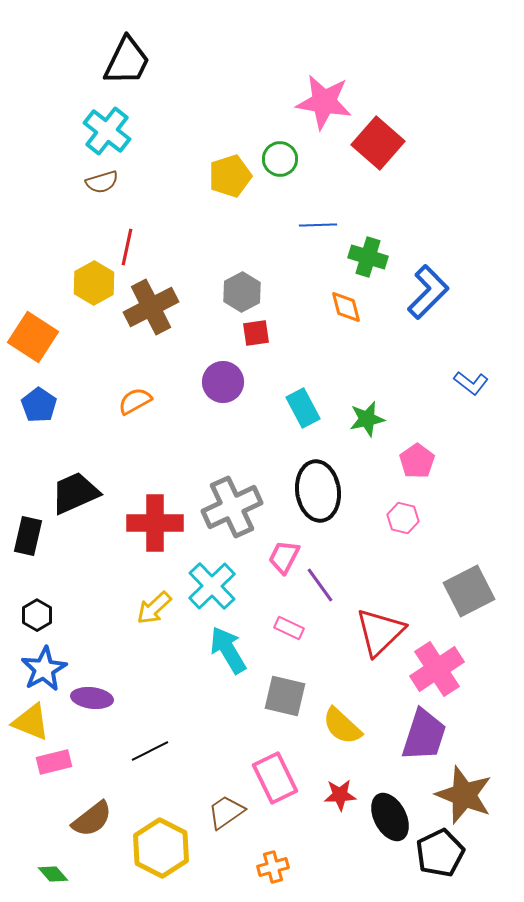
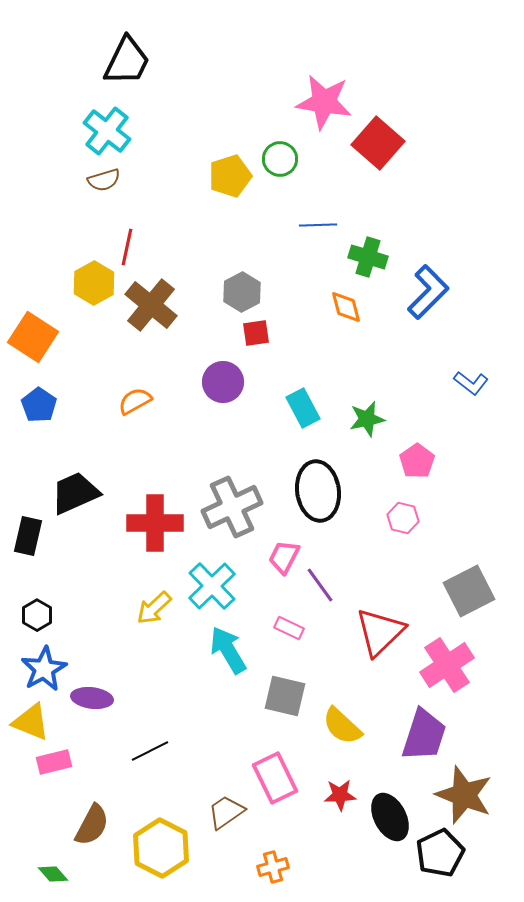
brown semicircle at (102, 182): moved 2 px right, 2 px up
brown cross at (151, 307): moved 2 px up; rotated 24 degrees counterclockwise
pink cross at (437, 669): moved 10 px right, 4 px up
brown semicircle at (92, 819): moved 6 px down; rotated 24 degrees counterclockwise
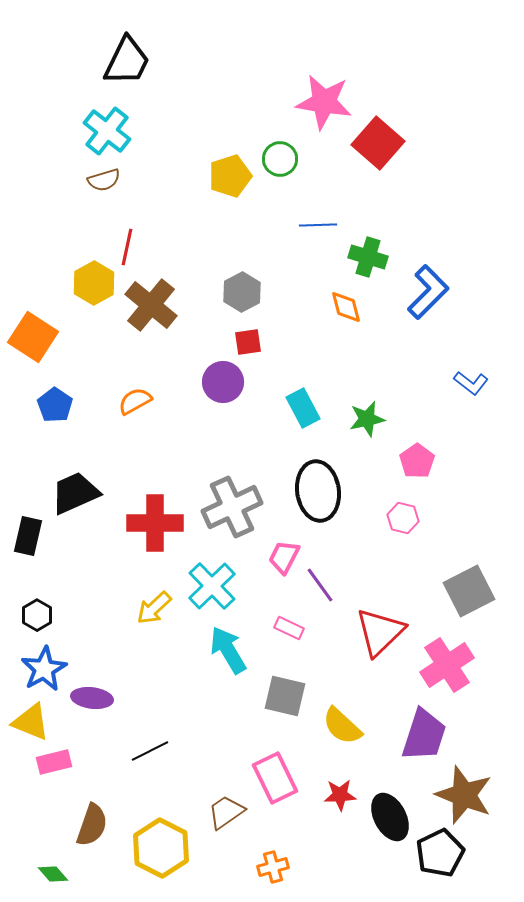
red square at (256, 333): moved 8 px left, 9 px down
blue pentagon at (39, 405): moved 16 px right
brown semicircle at (92, 825): rotated 9 degrees counterclockwise
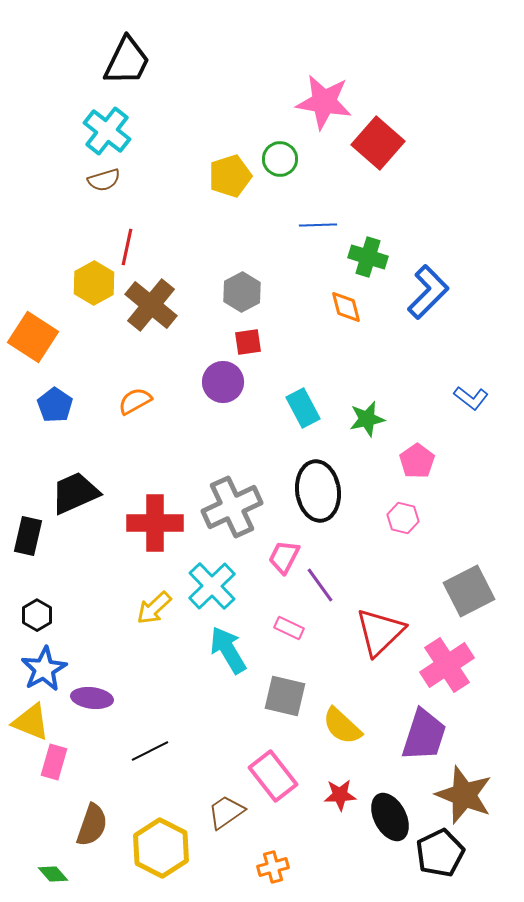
blue L-shape at (471, 383): moved 15 px down
pink rectangle at (54, 762): rotated 60 degrees counterclockwise
pink rectangle at (275, 778): moved 2 px left, 2 px up; rotated 12 degrees counterclockwise
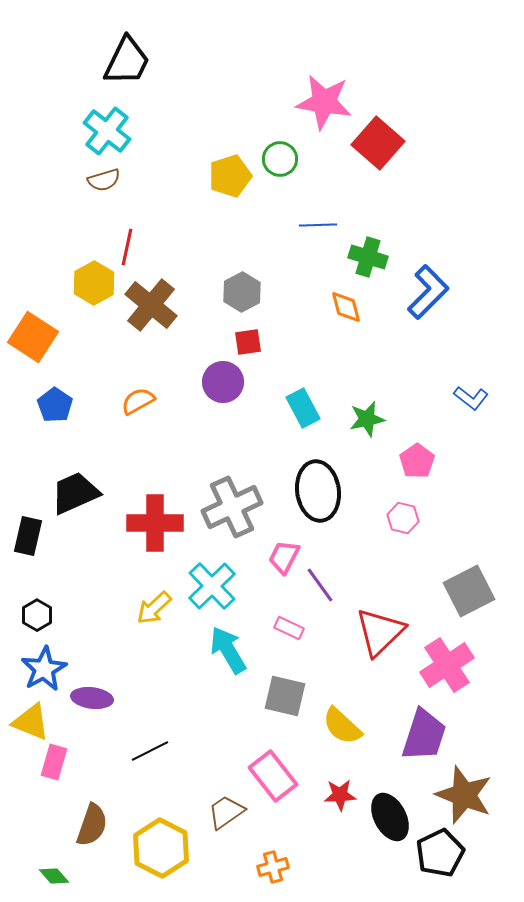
orange semicircle at (135, 401): moved 3 px right
green diamond at (53, 874): moved 1 px right, 2 px down
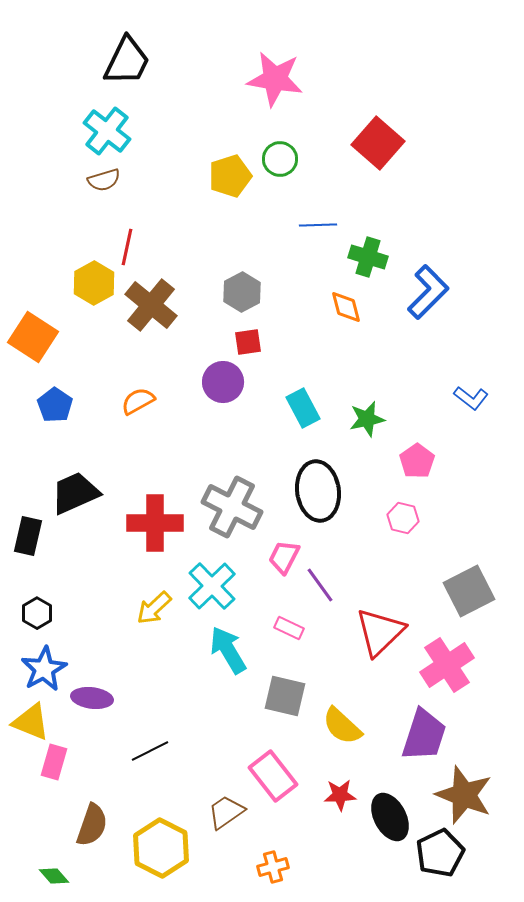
pink star at (324, 102): moved 49 px left, 23 px up
gray cross at (232, 507): rotated 38 degrees counterclockwise
black hexagon at (37, 615): moved 2 px up
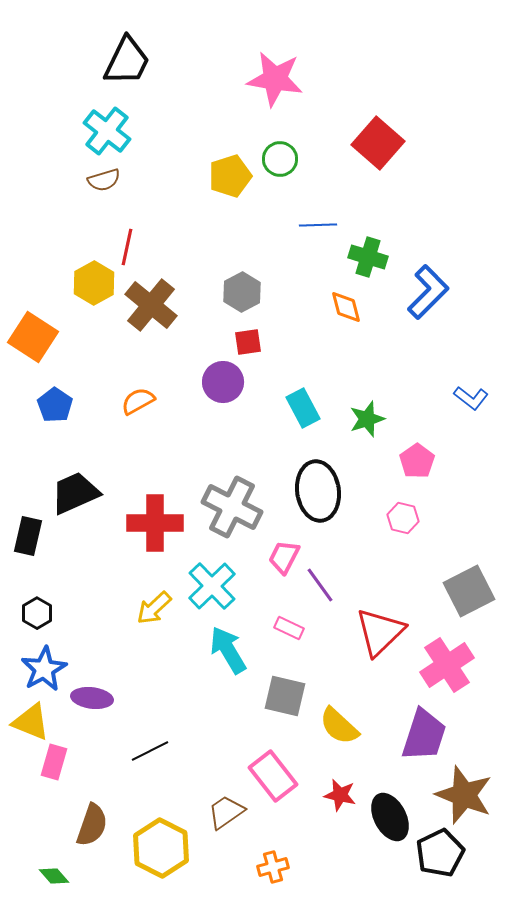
green star at (367, 419): rotated 6 degrees counterclockwise
yellow semicircle at (342, 726): moved 3 px left
red star at (340, 795): rotated 16 degrees clockwise
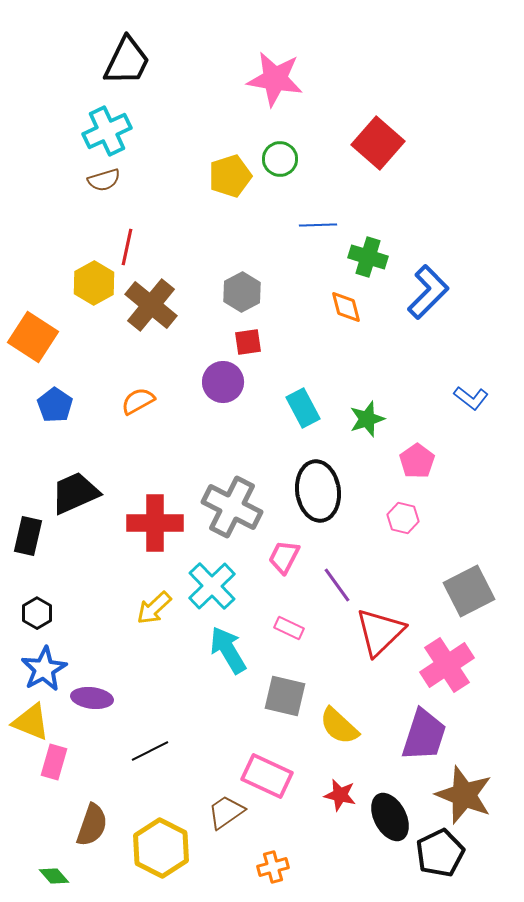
cyan cross at (107, 131): rotated 27 degrees clockwise
purple line at (320, 585): moved 17 px right
pink rectangle at (273, 776): moved 6 px left; rotated 27 degrees counterclockwise
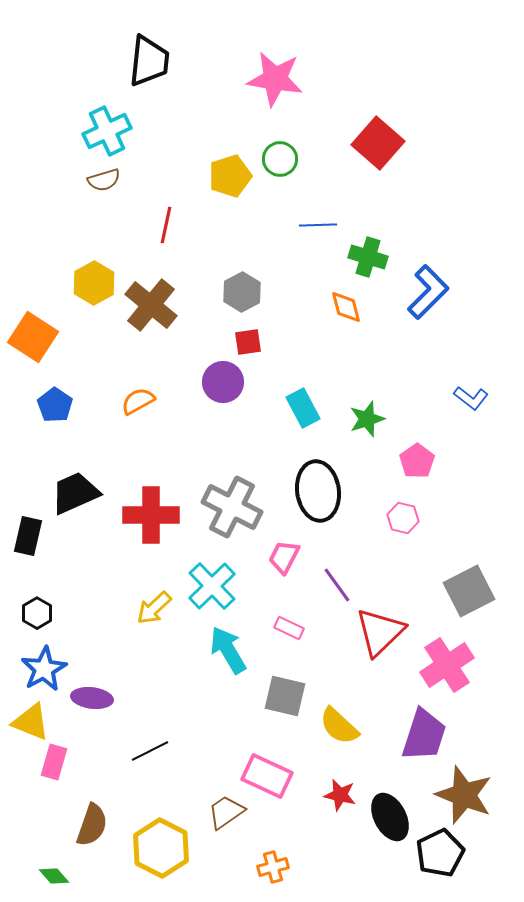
black trapezoid at (127, 61): moved 22 px right; rotated 20 degrees counterclockwise
red line at (127, 247): moved 39 px right, 22 px up
red cross at (155, 523): moved 4 px left, 8 px up
